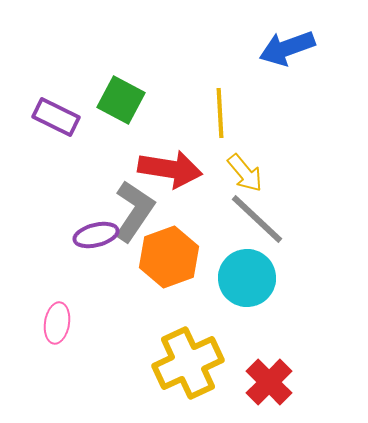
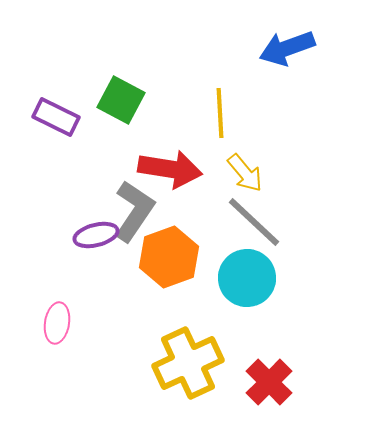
gray line: moved 3 px left, 3 px down
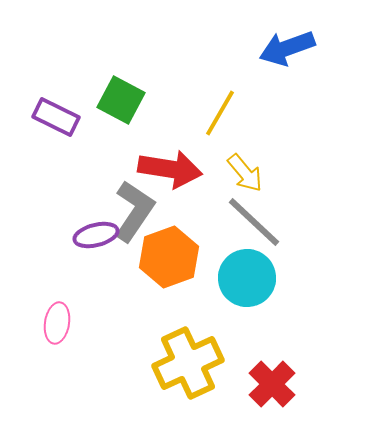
yellow line: rotated 33 degrees clockwise
red cross: moved 3 px right, 2 px down
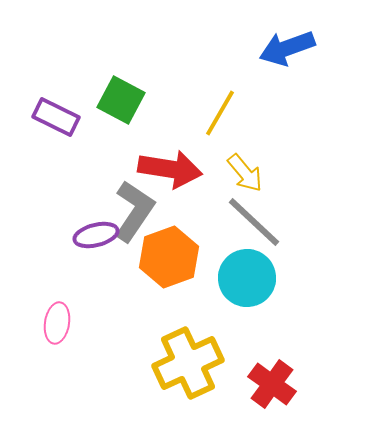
red cross: rotated 9 degrees counterclockwise
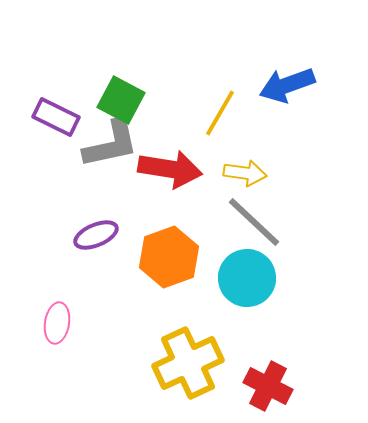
blue arrow: moved 37 px down
yellow arrow: rotated 42 degrees counterclockwise
gray L-shape: moved 23 px left, 67 px up; rotated 44 degrees clockwise
purple ellipse: rotated 9 degrees counterclockwise
red cross: moved 4 px left, 2 px down; rotated 9 degrees counterclockwise
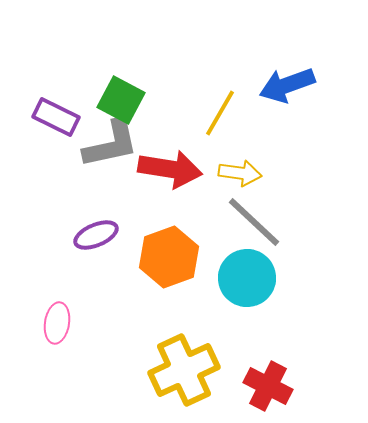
yellow arrow: moved 5 px left
yellow cross: moved 4 px left, 7 px down
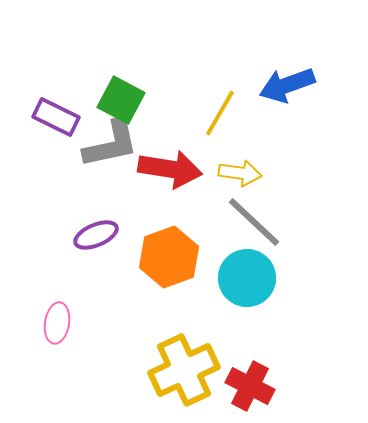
red cross: moved 18 px left
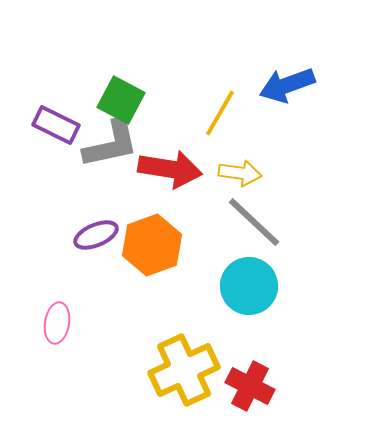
purple rectangle: moved 8 px down
orange hexagon: moved 17 px left, 12 px up
cyan circle: moved 2 px right, 8 px down
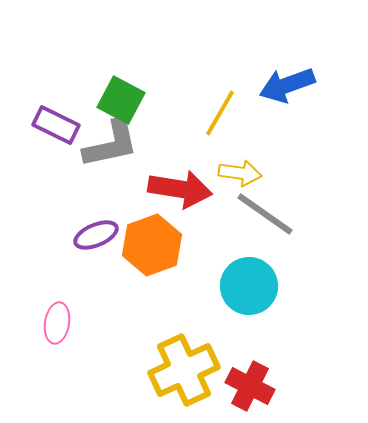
red arrow: moved 10 px right, 20 px down
gray line: moved 11 px right, 8 px up; rotated 8 degrees counterclockwise
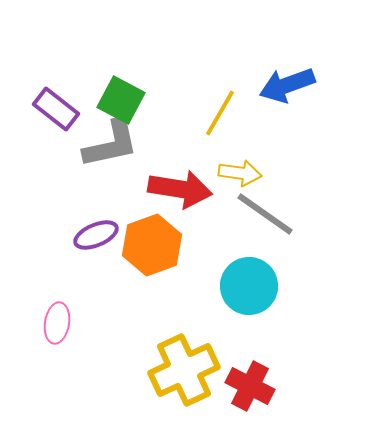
purple rectangle: moved 16 px up; rotated 12 degrees clockwise
